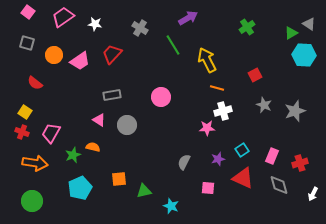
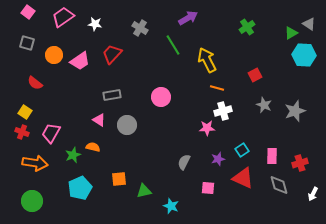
pink rectangle at (272, 156): rotated 21 degrees counterclockwise
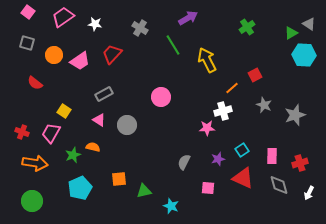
orange line at (217, 88): moved 15 px right; rotated 56 degrees counterclockwise
gray rectangle at (112, 95): moved 8 px left, 1 px up; rotated 18 degrees counterclockwise
gray star at (295, 111): moved 4 px down
yellow square at (25, 112): moved 39 px right, 1 px up
white arrow at (313, 194): moved 4 px left, 1 px up
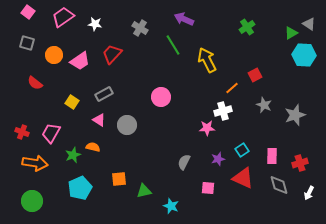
purple arrow at (188, 18): moved 4 px left, 1 px down; rotated 126 degrees counterclockwise
yellow square at (64, 111): moved 8 px right, 9 px up
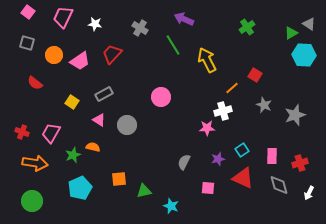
pink trapezoid at (63, 17): rotated 30 degrees counterclockwise
red square at (255, 75): rotated 32 degrees counterclockwise
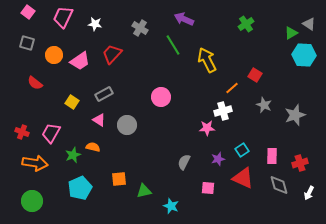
green cross at (247, 27): moved 1 px left, 3 px up
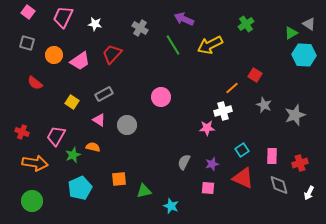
yellow arrow at (207, 60): moved 3 px right, 15 px up; rotated 90 degrees counterclockwise
pink trapezoid at (51, 133): moved 5 px right, 3 px down
purple star at (218, 159): moved 6 px left, 5 px down
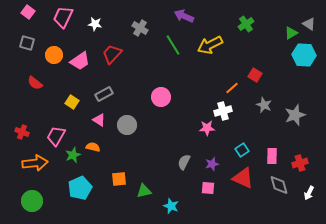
purple arrow at (184, 19): moved 3 px up
orange arrow at (35, 163): rotated 15 degrees counterclockwise
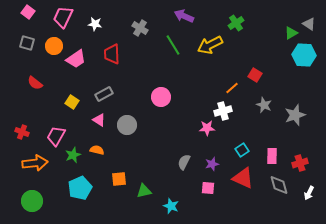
green cross at (246, 24): moved 10 px left, 1 px up
red trapezoid at (112, 54): rotated 45 degrees counterclockwise
orange circle at (54, 55): moved 9 px up
pink trapezoid at (80, 61): moved 4 px left, 2 px up
orange semicircle at (93, 147): moved 4 px right, 3 px down
